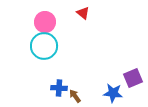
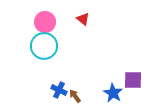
red triangle: moved 6 px down
purple square: moved 2 px down; rotated 24 degrees clockwise
blue cross: moved 2 px down; rotated 21 degrees clockwise
blue star: rotated 24 degrees clockwise
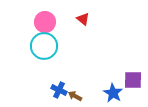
brown arrow: rotated 24 degrees counterclockwise
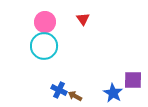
red triangle: rotated 16 degrees clockwise
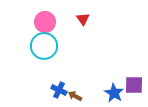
purple square: moved 1 px right, 5 px down
blue star: moved 1 px right
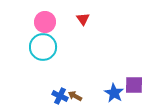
cyan circle: moved 1 px left, 1 px down
blue cross: moved 1 px right, 6 px down
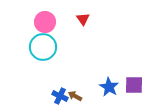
blue star: moved 5 px left, 6 px up
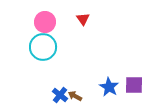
blue cross: moved 1 px up; rotated 14 degrees clockwise
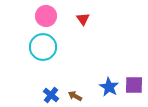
pink circle: moved 1 px right, 6 px up
blue cross: moved 9 px left
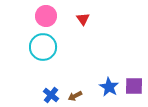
purple square: moved 1 px down
brown arrow: rotated 56 degrees counterclockwise
